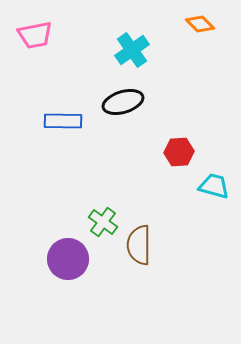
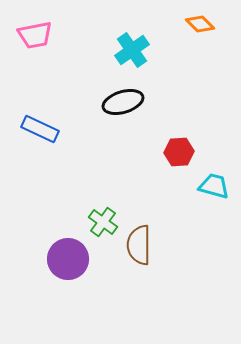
blue rectangle: moved 23 px left, 8 px down; rotated 24 degrees clockwise
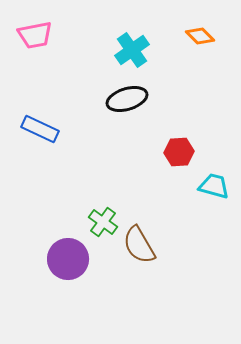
orange diamond: moved 12 px down
black ellipse: moved 4 px right, 3 px up
brown semicircle: rotated 30 degrees counterclockwise
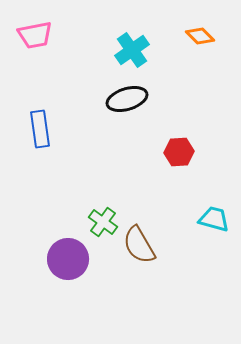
blue rectangle: rotated 57 degrees clockwise
cyan trapezoid: moved 33 px down
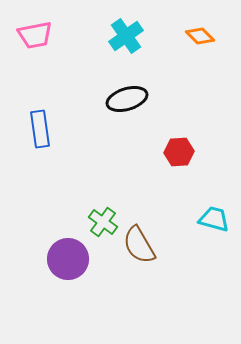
cyan cross: moved 6 px left, 14 px up
